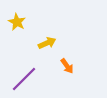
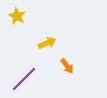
yellow star: moved 6 px up
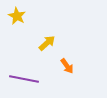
yellow arrow: rotated 18 degrees counterclockwise
purple line: rotated 56 degrees clockwise
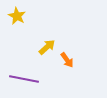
yellow arrow: moved 4 px down
orange arrow: moved 6 px up
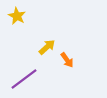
purple line: rotated 48 degrees counterclockwise
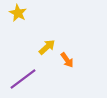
yellow star: moved 1 px right, 3 px up
purple line: moved 1 px left
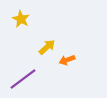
yellow star: moved 3 px right, 6 px down
orange arrow: rotated 105 degrees clockwise
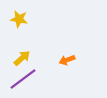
yellow star: moved 2 px left; rotated 18 degrees counterclockwise
yellow arrow: moved 25 px left, 11 px down
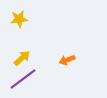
yellow star: rotated 18 degrees counterclockwise
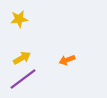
yellow arrow: rotated 12 degrees clockwise
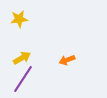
purple line: rotated 20 degrees counterclockwise
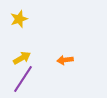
yellow star: rotated 12 degrees counterclockwise
orange arrow: moved 2 px left; rotated 14 degrees clockwise
